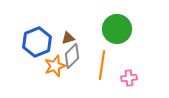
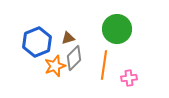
gray diamond: moved 2 px right, 2 px down
orange line: moved 2 px right
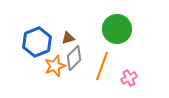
orange line: moved 2 px left, 1 px down; rotated 12 degrees clockwise
pink cross: rotated 21 degrees counterclockwise
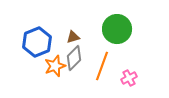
brown triangle: moved 5 px right, 1 px up
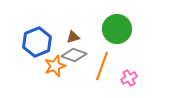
gray diamond: moved 3 px up; rotated 65 degrees clockwise
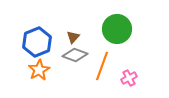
brown triangle: rotated 32 degrees counterclockwise
gray diamond: moved 1 px right
orange star: moved 16 px left, 4 px down; rotated 10 degrees counterclockwise
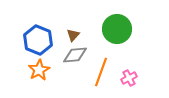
brown triangle: moved 2 px up
blue hexagon: moved 1 px right, 2 px up; rotated 16 degrees counterclockwise
gray diamond: rotated 25 degrees counterclockwise
orange line: moved 1 px left, 6 px down
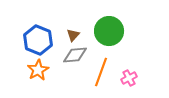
green circle: moved 8 px left, 2 px down
orange star: moved 1 px left
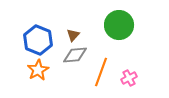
green circle: moved 10 px right, 6 px up
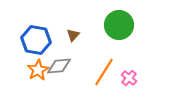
blue hexagon: moved 2 px left; rotated 12 degrees counterclockwise
gray diamond: moved 16 px left, 11 px down
orange line: moved 3 px right; rotated 12 degrees clockwise
pink cross: rotated 21 degrees counterclockwise
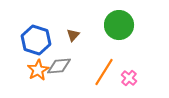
blue hexagon: rotated 8 degrees clockwise
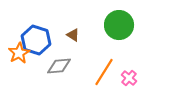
brown triangle: rotated 40 degrees counterclockwise
orange star: moved 19 px left, 17 px up
